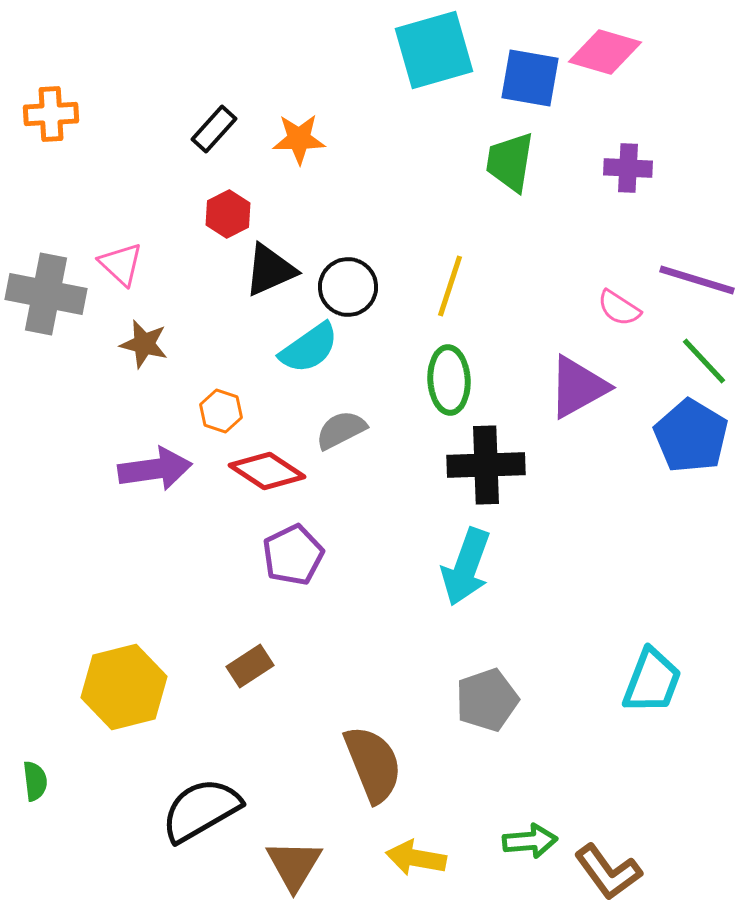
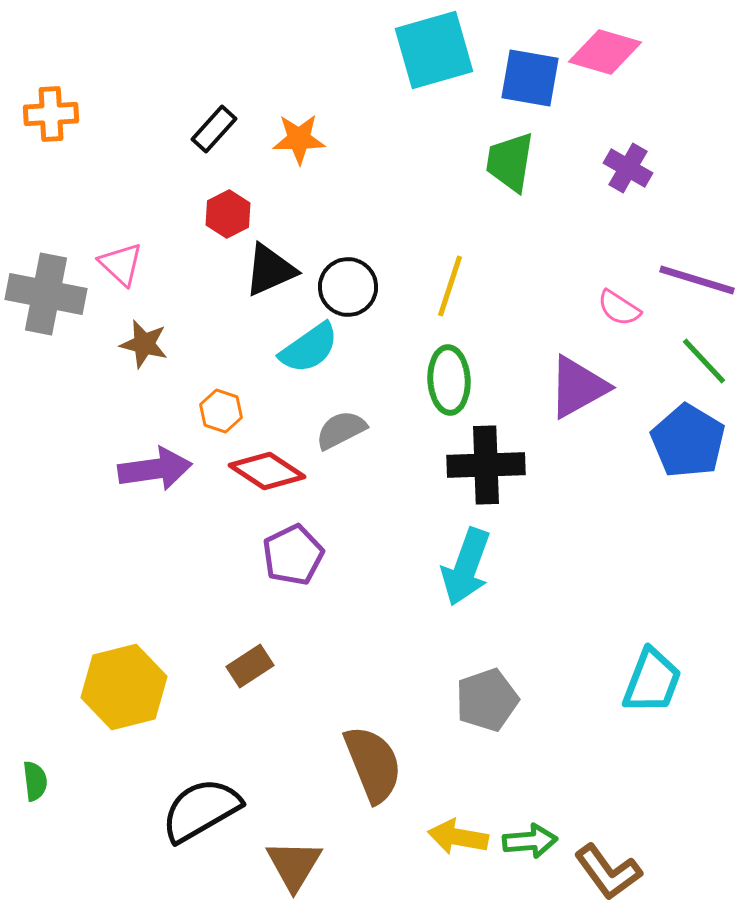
purple cross: rotated 27 degrees clockwise
blue pentagon: moved 3 px left, 5 px down
yellow arrow: moved 42 px right, 21 px up
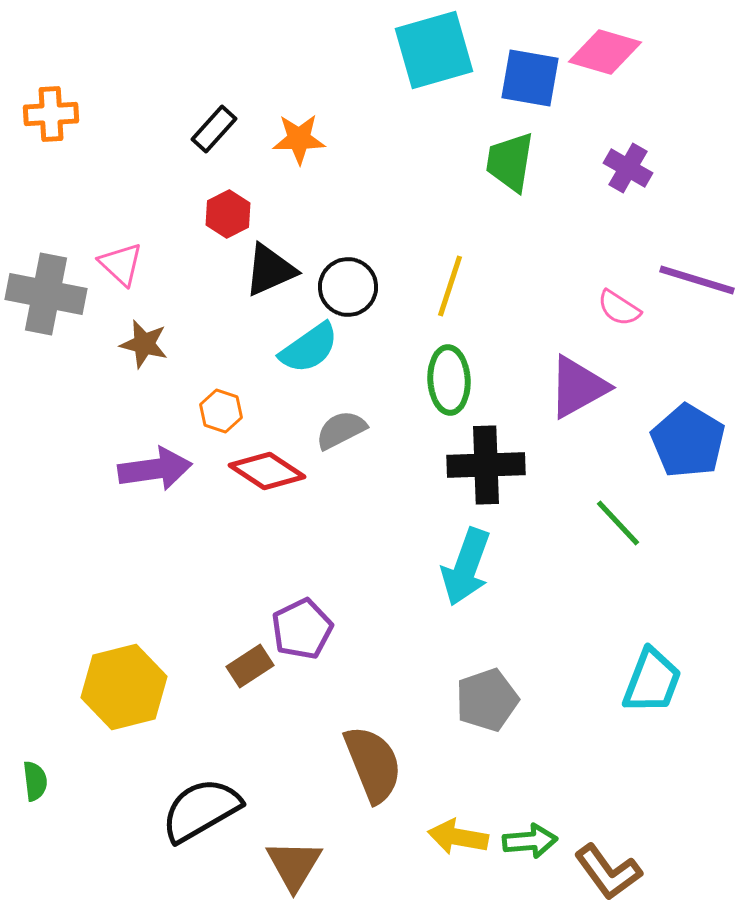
green line: moved 86 px left, 162 px down
purple pentagon: moved 9 px right, 74 px down
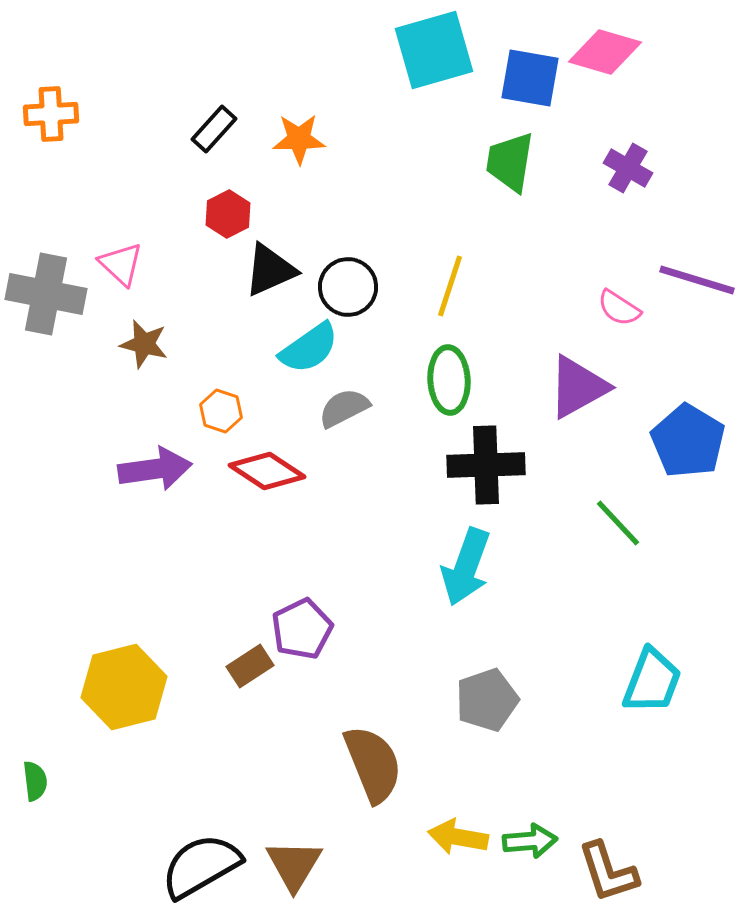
gray semicircle: moved 3 px right, 22 px up
black semicircle: moved 56 px down
brown L-shape: rotated 18 degrees clockwise
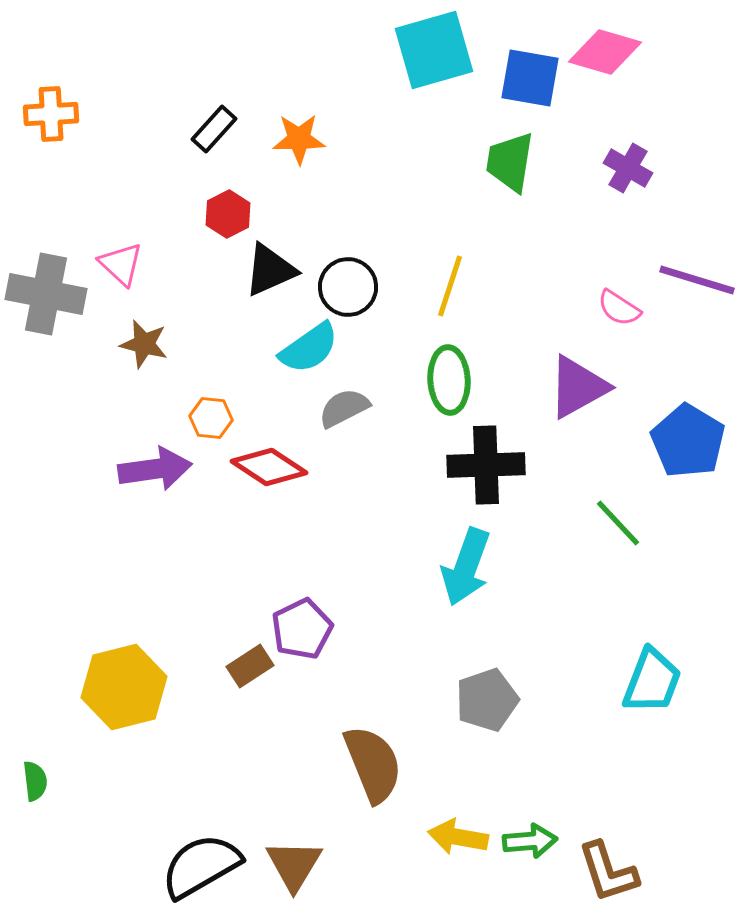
orange hexagon: moved 10 px left, 7 px down; rotated 12 degrees counterclockwise
red diamond: moved 2 px right, 4 px up
